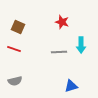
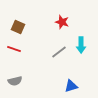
gray line: rotated 35 degrees counterclockwise
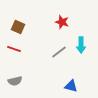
blue triangle: rotated 32 degrees clockwise
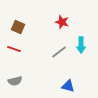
blue triangle: moved 3 px left
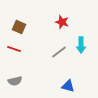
brown square: moved 1 px right
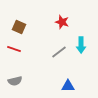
blue triangle: rotated 16 degrees counterclockwise
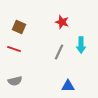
gray line: rotated 28 degrees counterclockwise
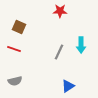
red star: moved 2 px left, 11 px up; rotated 16 degrees counterclockwise
blue triangle: rotated 32 degrees counterclockwise
